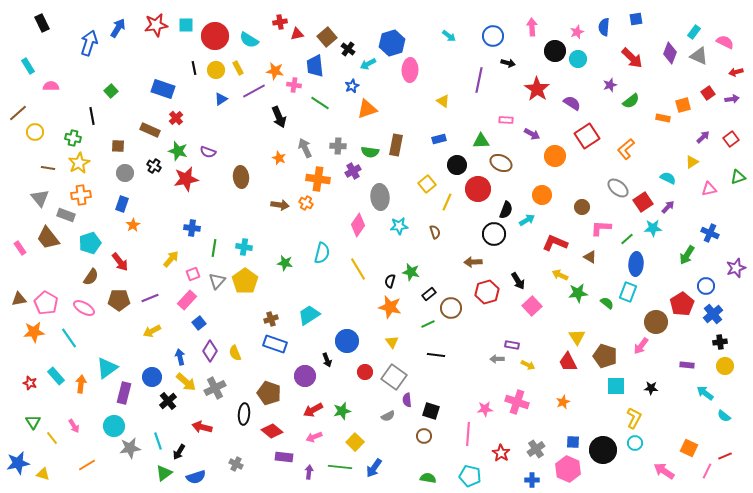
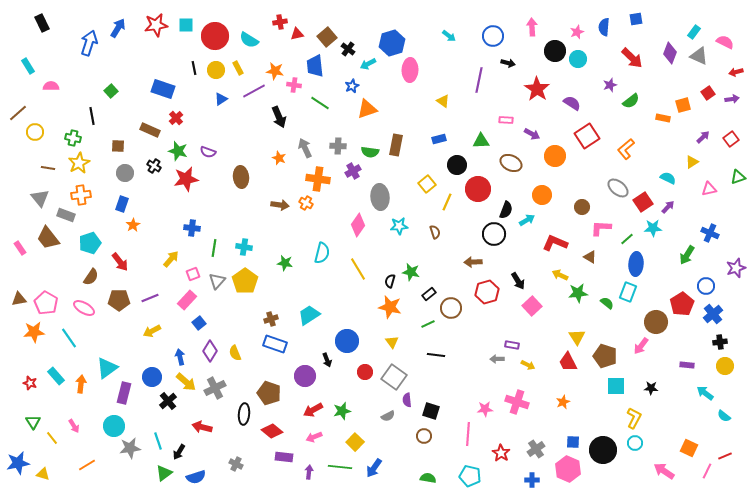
brown ellipse at (501, 163): moved 10 px right
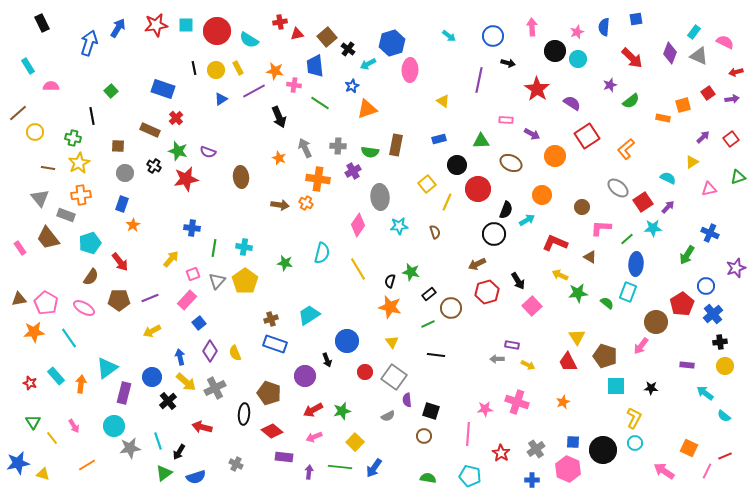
red circle at (215, 36): moved 2 px right, 5 px up
brown arrow at (473, 262): moved 4 px right, 2 px down; rotated 24 degrees counterclockwise
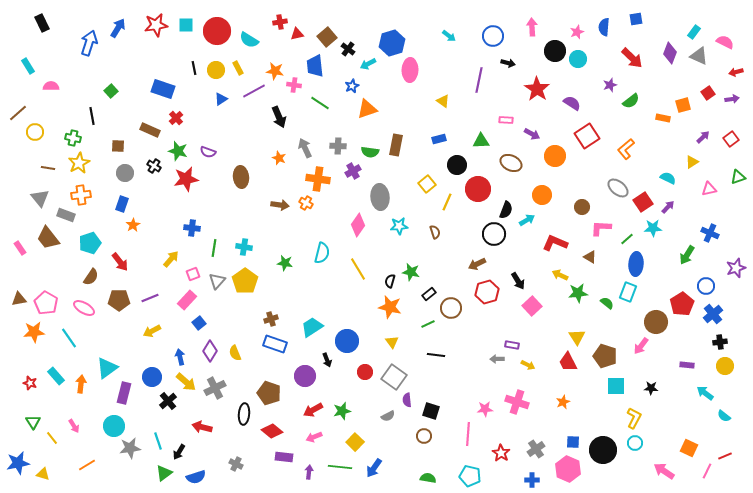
cyan trapezoid at (309, 315): moved 3 px right, 12 px down
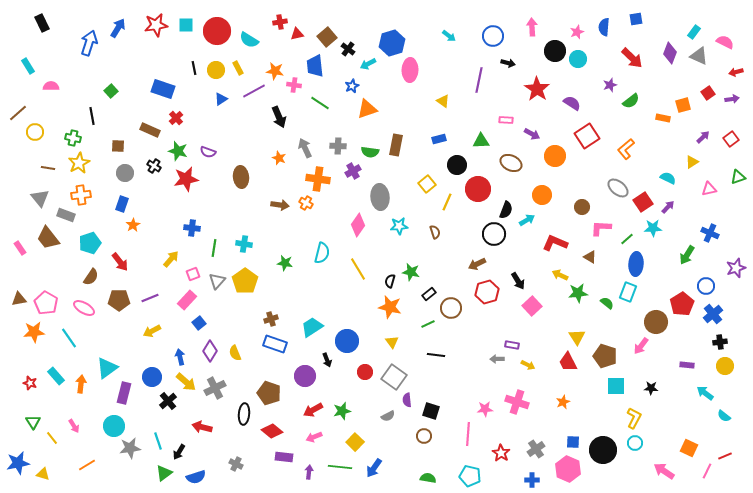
cyan cross at (244, 247): moved 3 px up
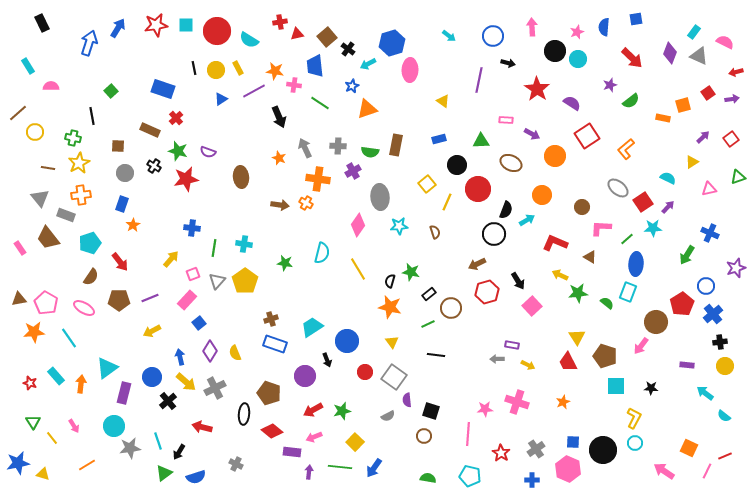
purple rectangle at (284, 457): moved 8 px right, 5 px up
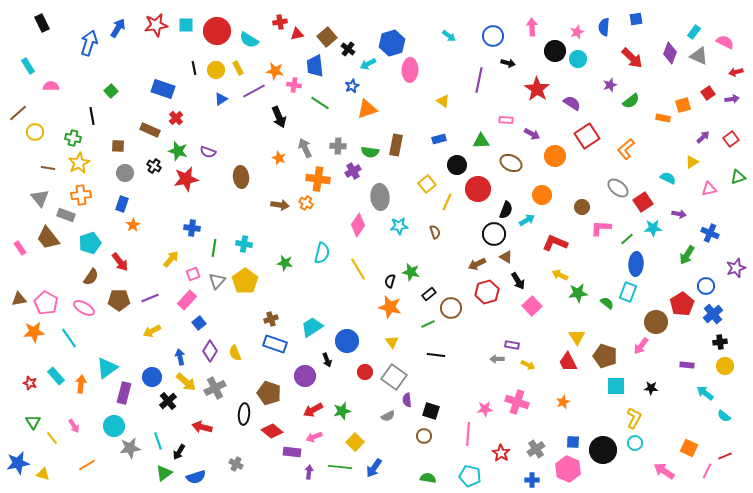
purple arrow at (668, 207): moved 11 px right, 7 px down; rotated 56 degrees clockwise
brown triangle at (590, 257): moved 84 px left
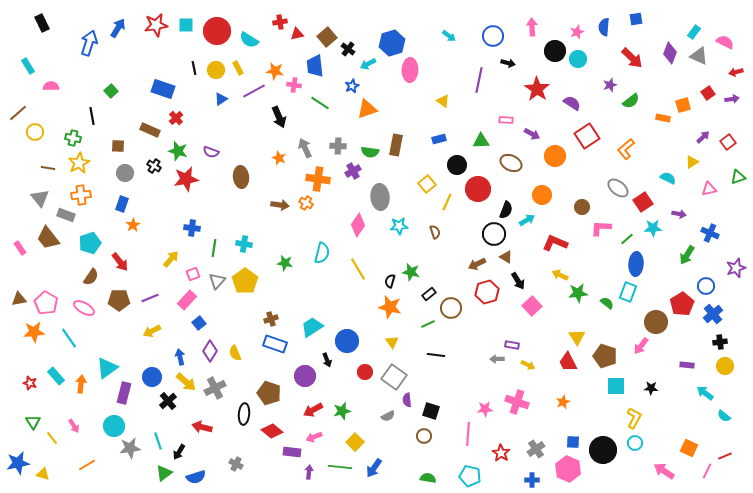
red square at (731, 139): moved 3 px left, 3 px down
purple semicircle at (208, 152): moved 3 px right
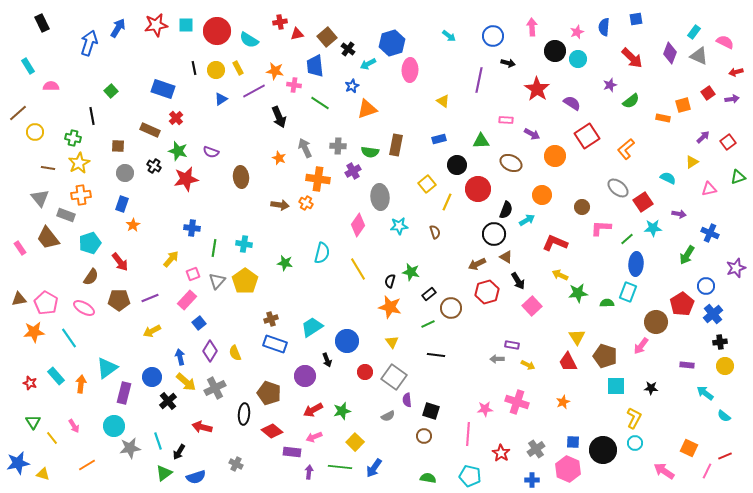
green semicircle at (607, 303): rotated 40 degrees counterclockwise
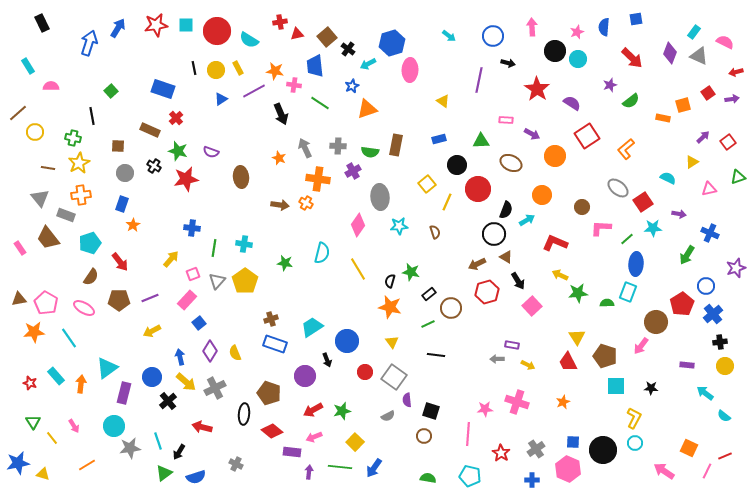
black arrow at (279, 117): moved 2 px right, 3 px up
